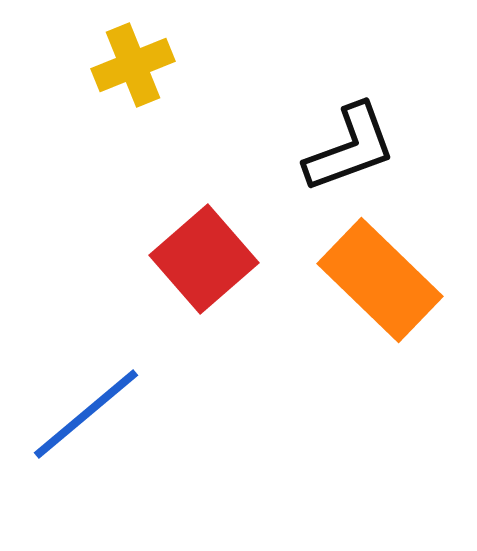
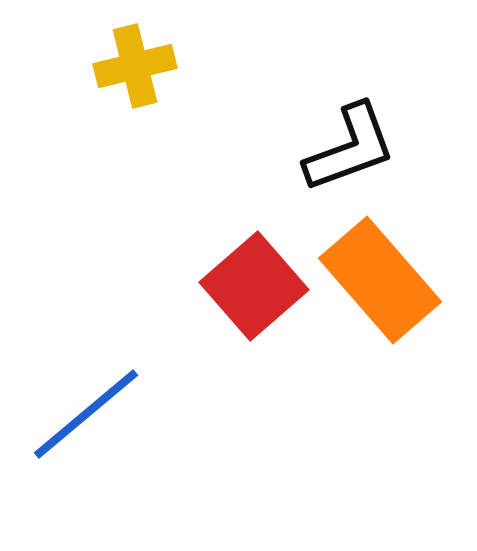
yellow cross: moved 2 px right, 1 px down; rotated 8 degrees clockwise
red square: moved 50 px right, 27 px down
orange rectangle: rotated 5 degrees clockwise
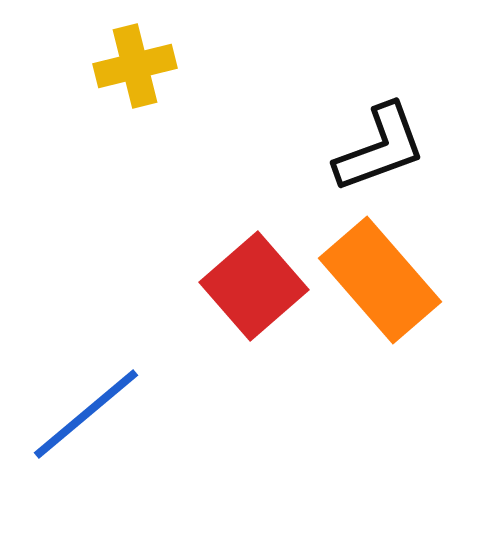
black L-shape: moved 30 px right
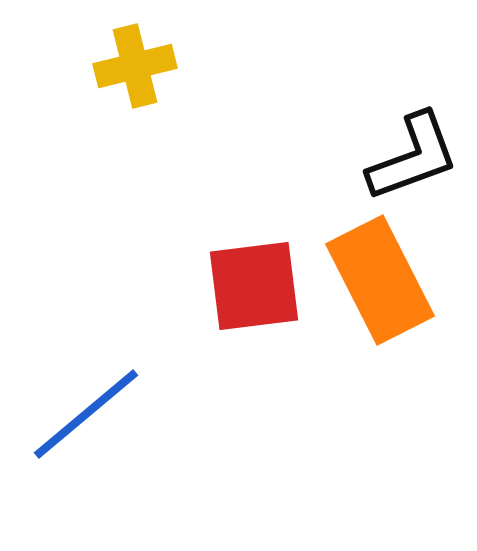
black L-shape: moved 33 px right, 9 px down
orange rectangle: rotated 14 degrees clockwise
red square: rotated 34 degrees clockwise
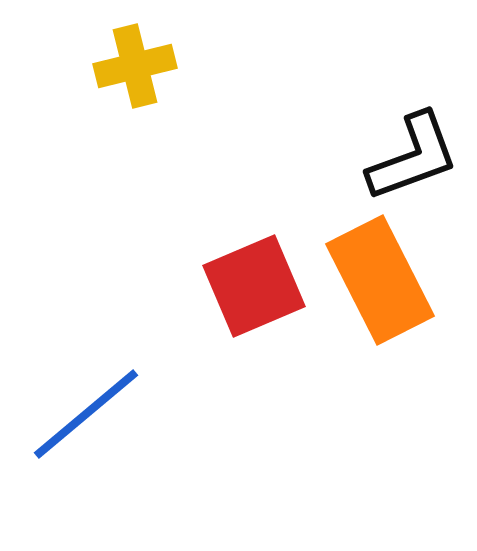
red square: rotated 16 degrees counterclockwise
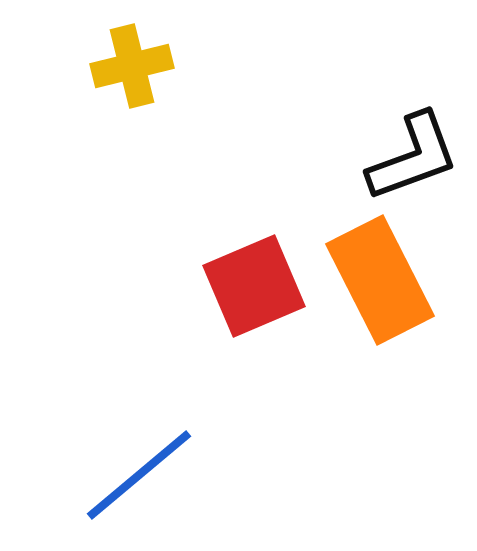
yellow cross: moved 3 px left
blue line: moved 53 px right, 61 px down
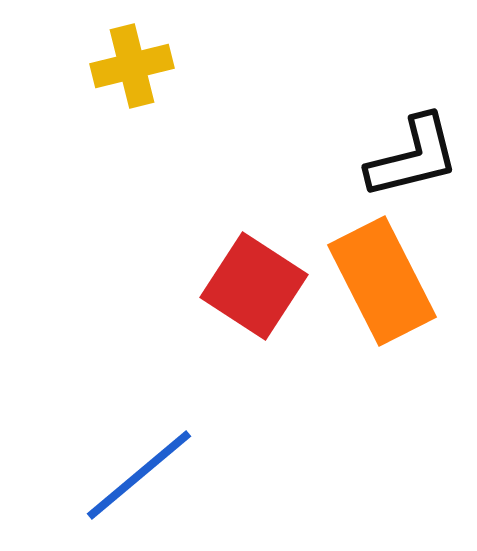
black L-shape: rotated 6 degrees clockwise
orange rectangle: moved 2 px right, 1 px down
red square: rotated 34 degrees counterclockwise
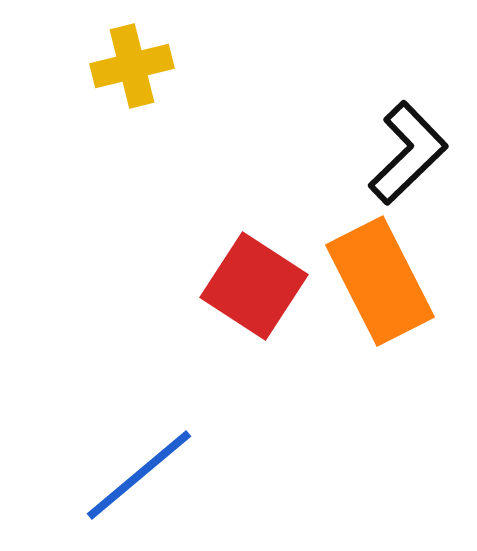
black L-shape: moved 5 px left, 4 px up; rotated 30 degrees counterclockwise
orange rectangle: moved 2 px left
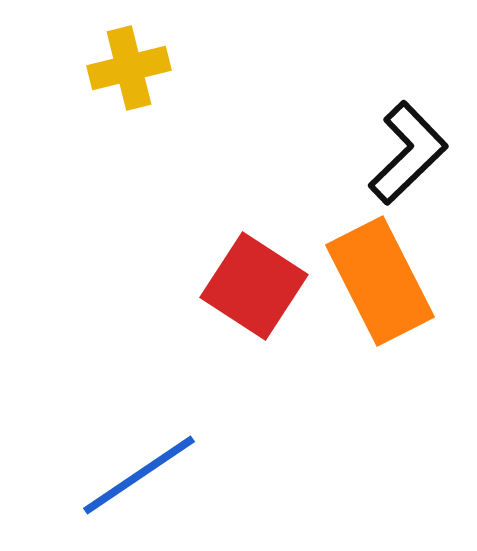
yellow cross: moved 3 px left, 2 px down
blue line: rotated 6 degrees clockwise
